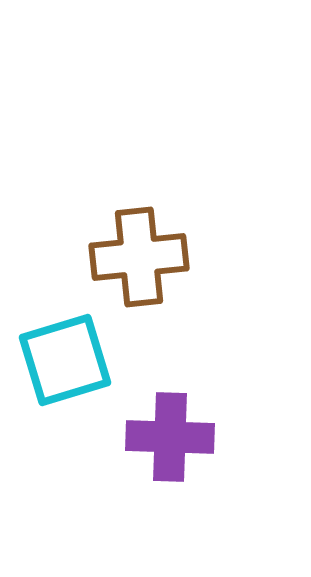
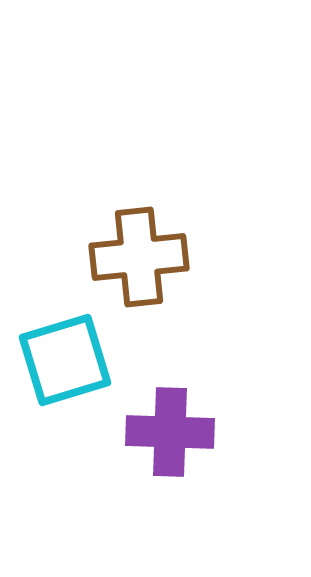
purple cross: moved 5 px up
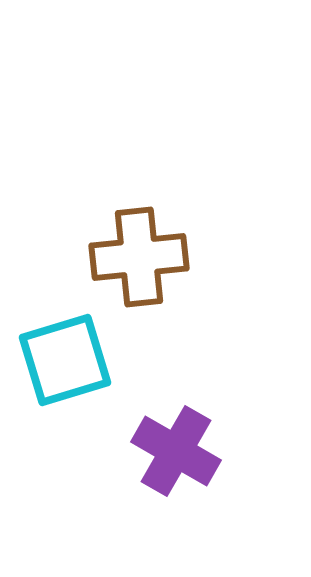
purple cross: moved 6 px right, 19 px down; rotated 28 degrees clockwise
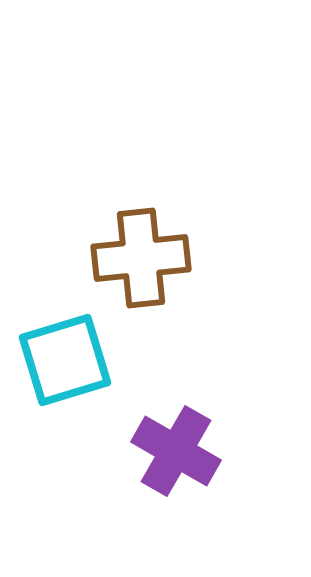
brown cross: moved 2 px right, 1 px down
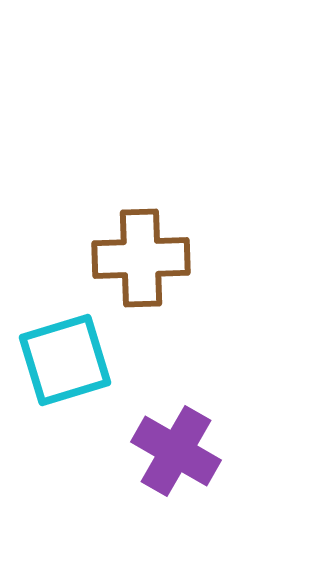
brown cross: rotated 4 degrees clockwise
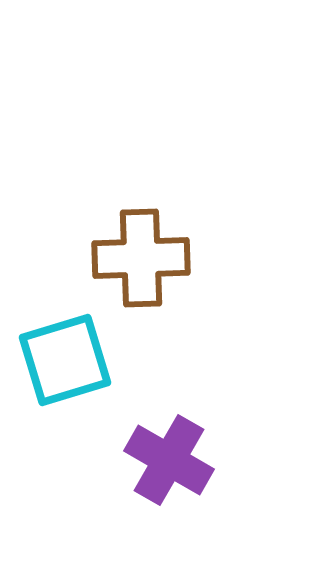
purple cross: moved 7 px left, 9 px down
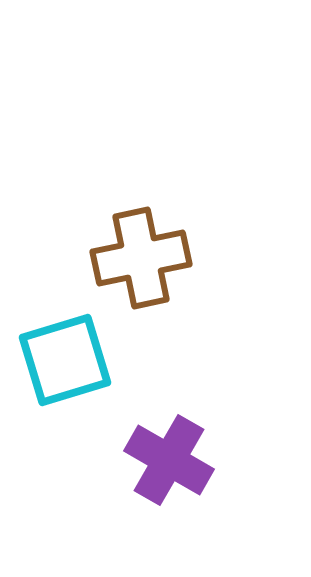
brown cross: rotated 10 degrees counterclockwise
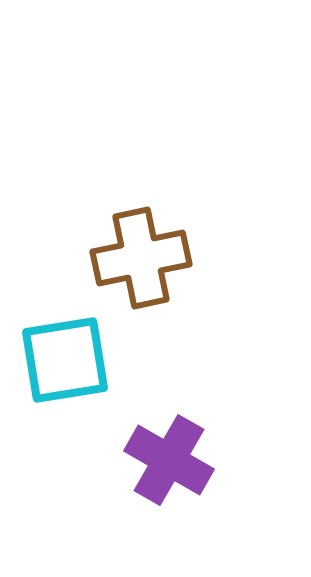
cyan square: rotated 8 degrees clockwise
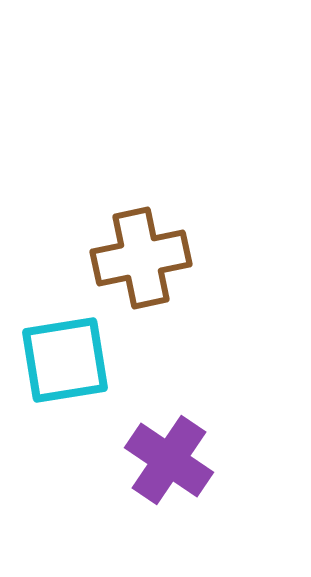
purple cross: rotated 4 degrees clockwise
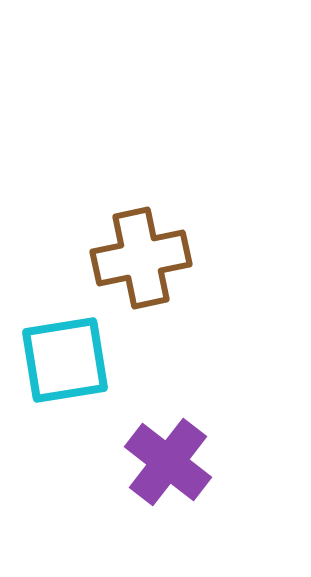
purple cross: moved 1 px left, 2 px down; rotated 4 degrees clockwise
